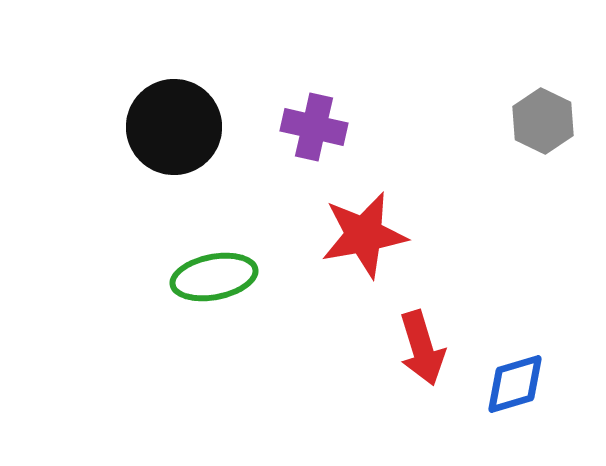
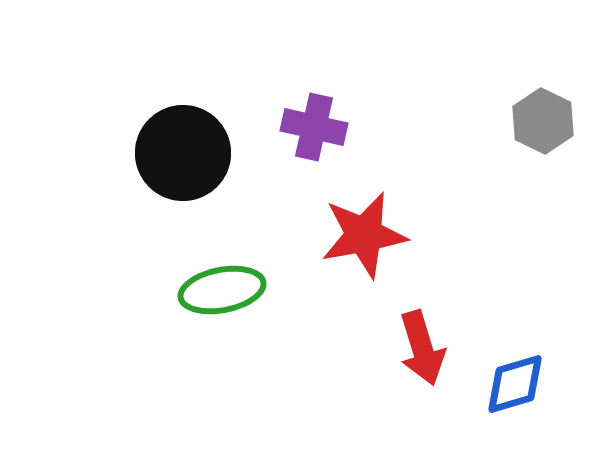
black circle: moved 9 px right, 26 px down
green ellipse: moved 8 px right, 13 px down
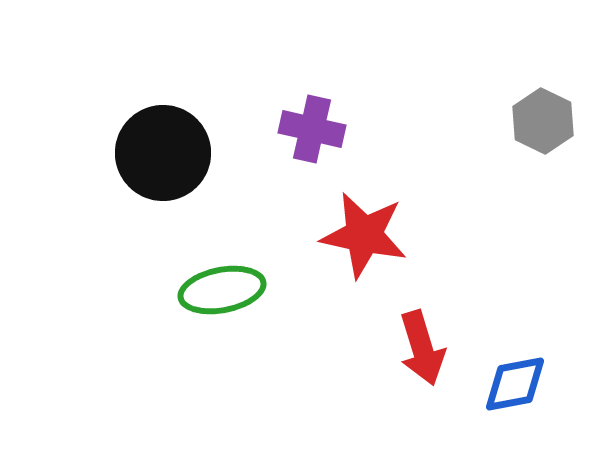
purple cross: moved 2 px left, 2 px down
black circle: moved 20 px left
red star: rotated 22 degrees clockwise
blue diamond: rotated 6 degrees clockwise
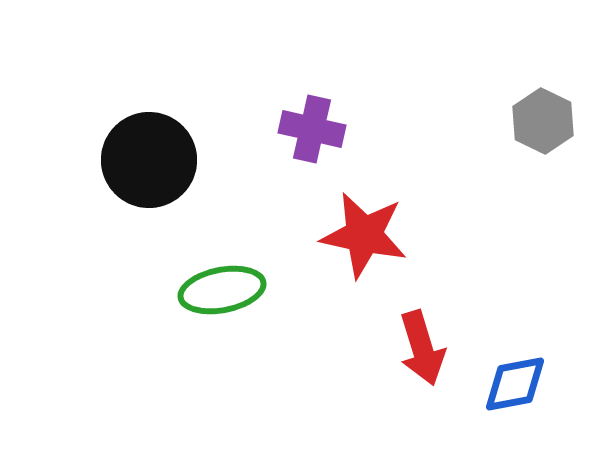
black circle: moved 14 px left, 7 px down
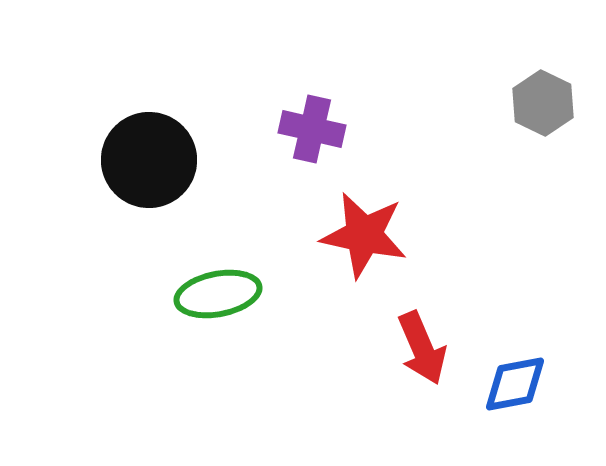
gray hexagon: moved 18 px up
green ellipse: moved 4 px left, 4 px down
red arrow: rotated 6 degrees counterclockwise
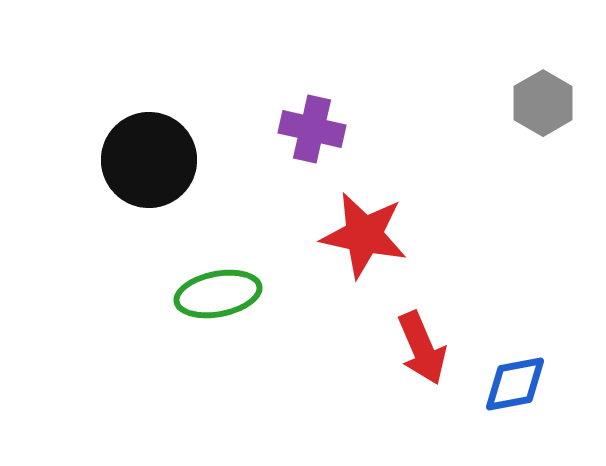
gray hexagon: rotated 4 degrees clockwise
